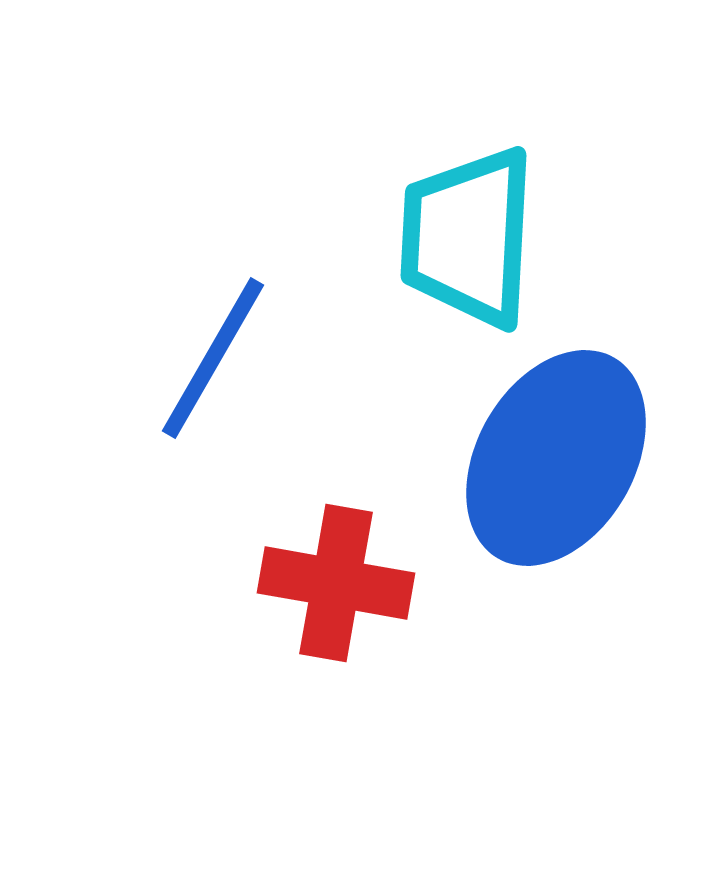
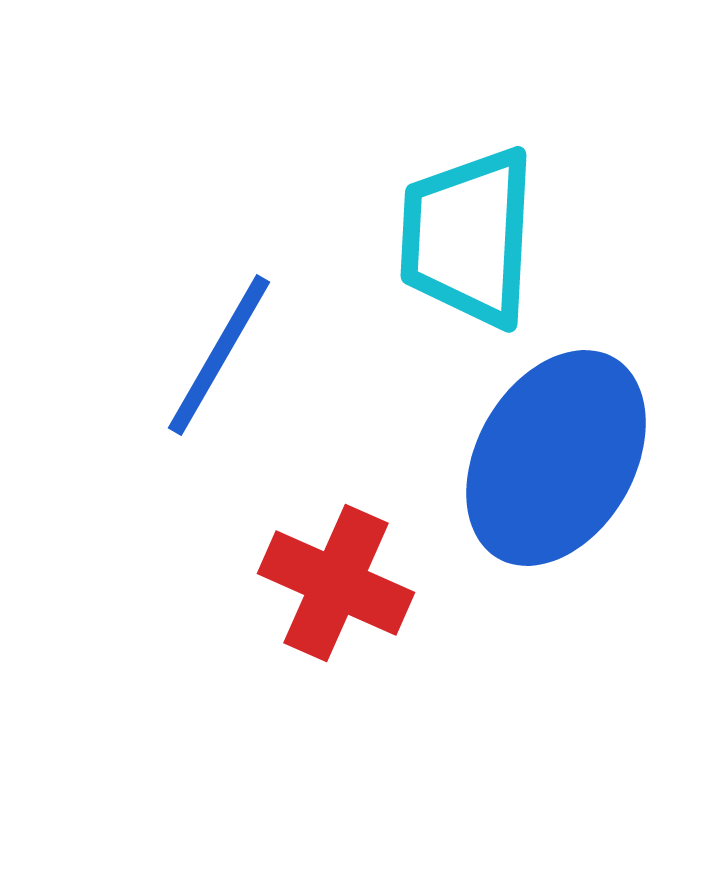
blue line: moved 6 px right, 3 px up
red cross: rotated 14 degrees clockwise
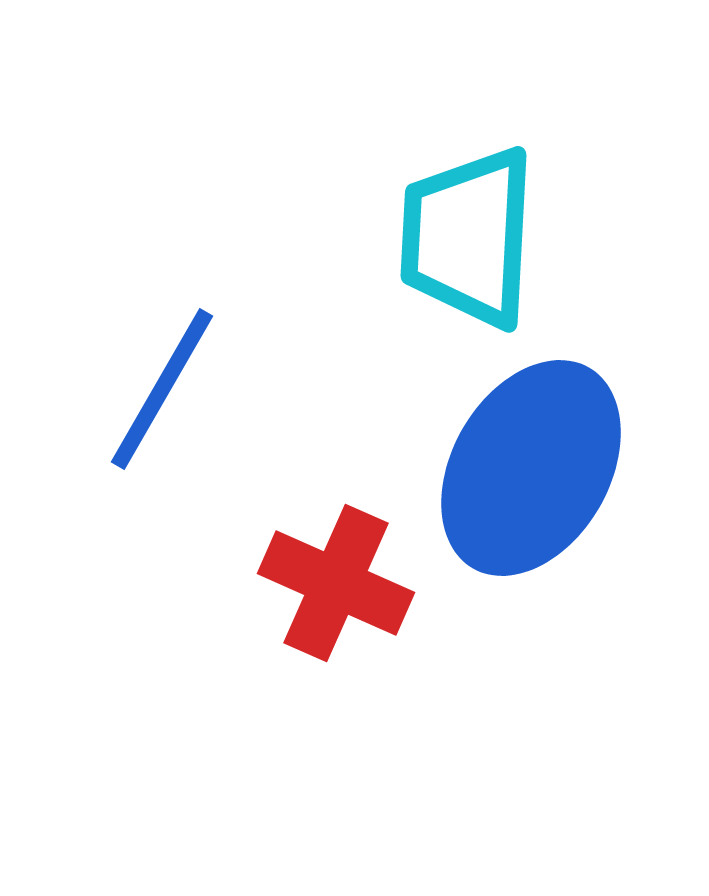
blue line: moved 57 px left, 34 px down
blue ellipse: moved 25 px left, 10 px down
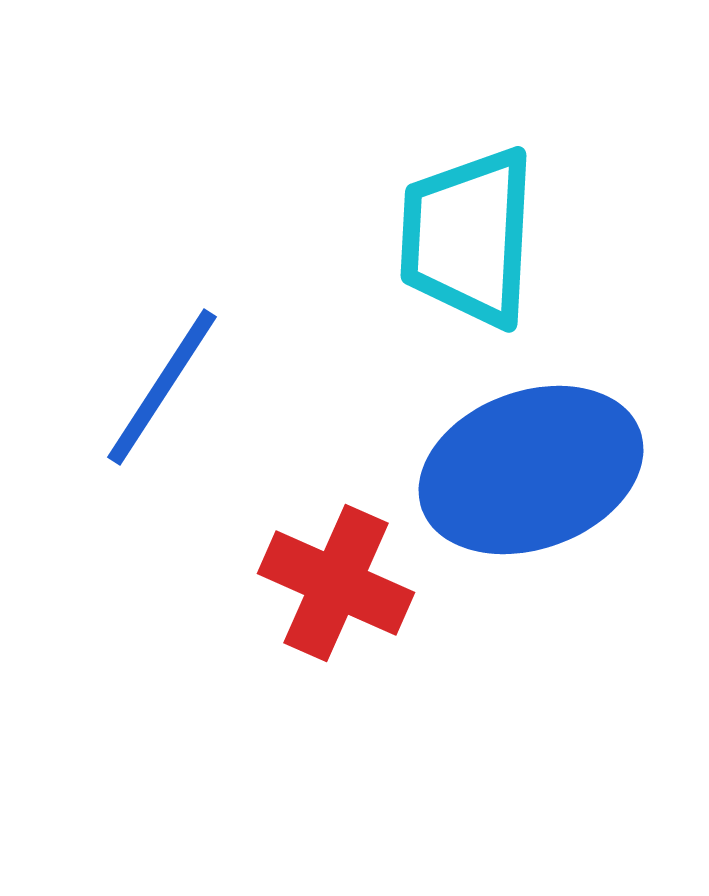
blue line: moved 2 px up; rotated 3 degrees clockwise
blue ellipse: moved 2 px down; rotated 40 degrees clockwise
